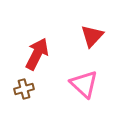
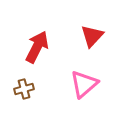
red arrow: moved 7 px up
pink triangle: rotated 36 degrees clockwise
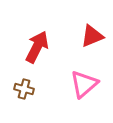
red triangle: rotated 25 degrees clockwise
brown cross: rotated 30 degrees clockwise
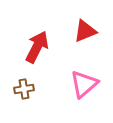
red triangle: moved 7 px left, 5 px up
brown cross: rotated 24 degrees counterclockwise
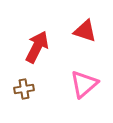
red triangle: rotated 40 degrees clockwise
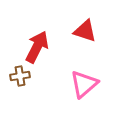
brown cross: moved 4 px left, 13 px up
